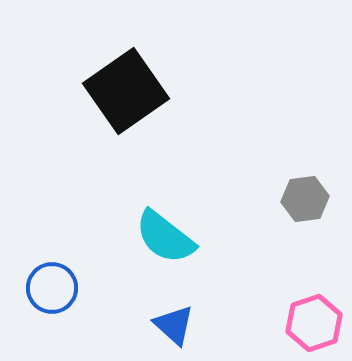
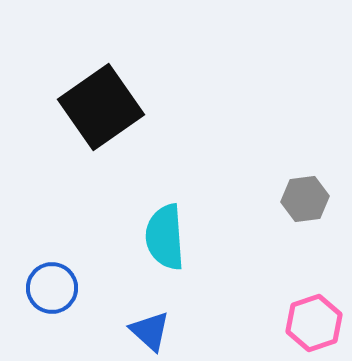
black square: moved 25 px left, 16 px down
cyan semicircle: rotated 48 degrees clockwise
blue triangle: moved 24 px left, 6 px down
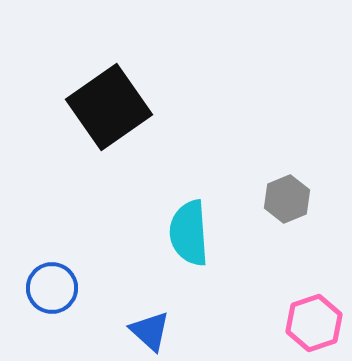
black square: moved 8 px right
gray hexagon: moved 18 px left; rotated 15 degrees counterclockwise
cyan semicircle: moved 24 px right, 4 px up
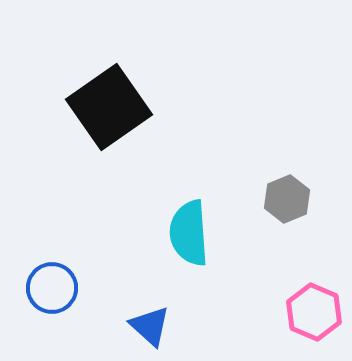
pink hexagon: moved 11 px up; rotated 18 degrees counterclockwise
blue triangle: moved 5 px up
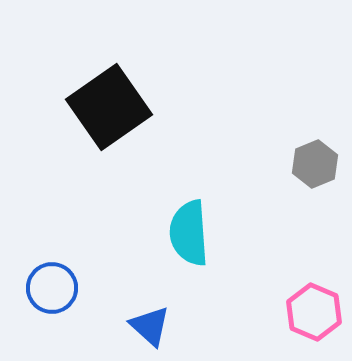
gray hexagon: moved 28 px right, 35 px up
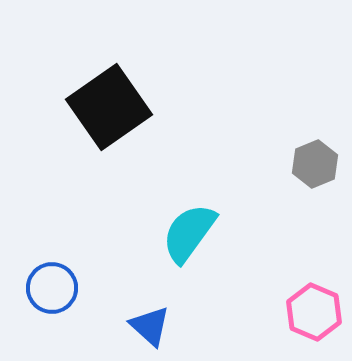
cyan semicircle: rotated 40 degrees clockwise
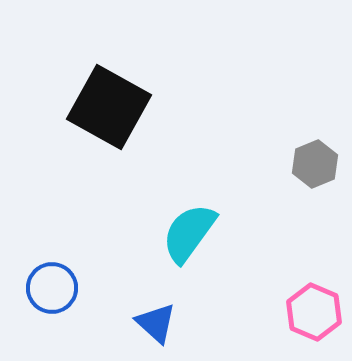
black square: rotated 26 degrees counterclockwise
blue triangle: moved 6 px right, 3 px up
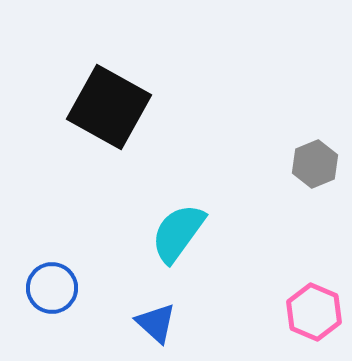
cyan semicircle: moved 11 px left
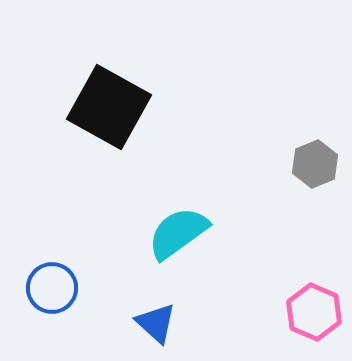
cyan semicircle: rotated 18 degrees clockwise
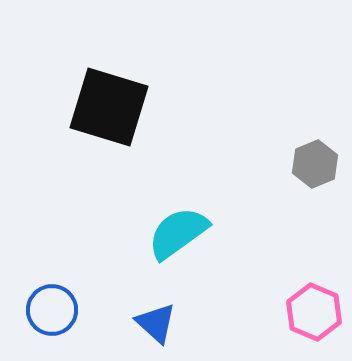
black square: rotated 12 degrees counterclockwise
blue circle: moved 22 px down
